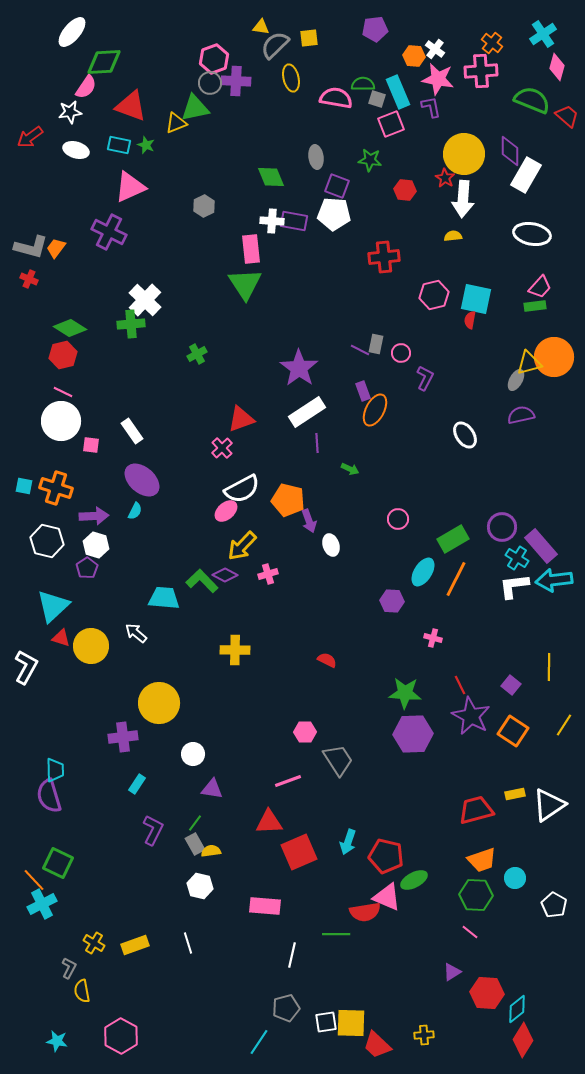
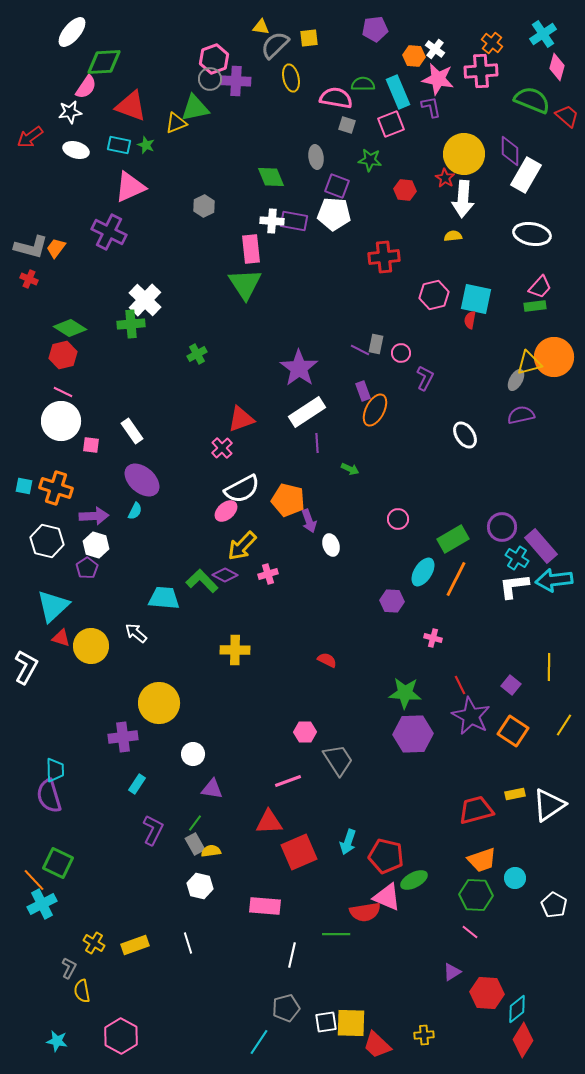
gray circle at (210, 83): moved 4 px up
gray square at (377, 99): moved 30 px left, 26 px down
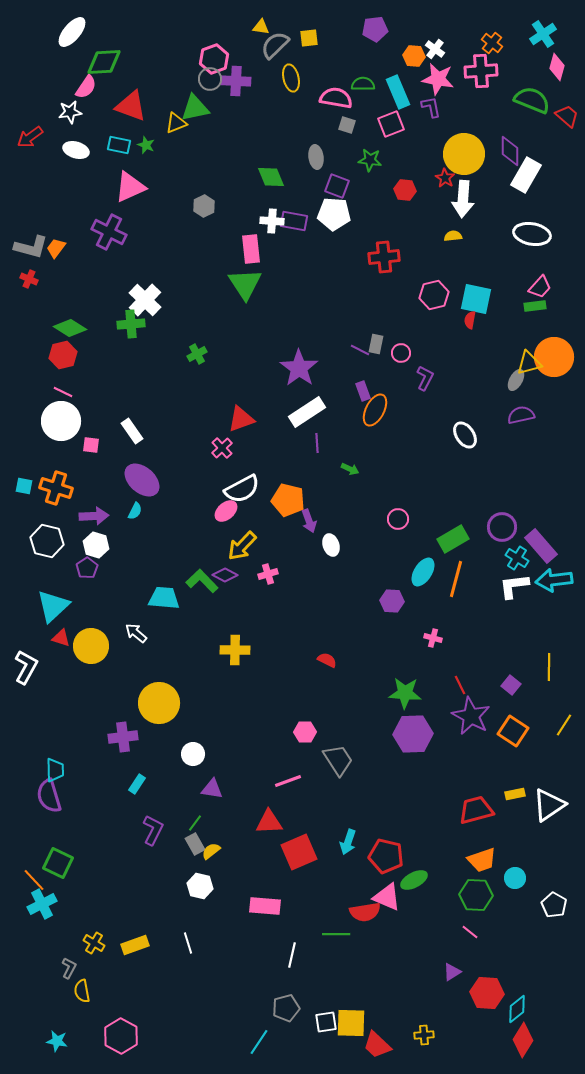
orange line at (456, 579): rotated 12 degrees counterclockwise
yellow semicircle at (211, 851): rotated 30 degrees counterclockwise
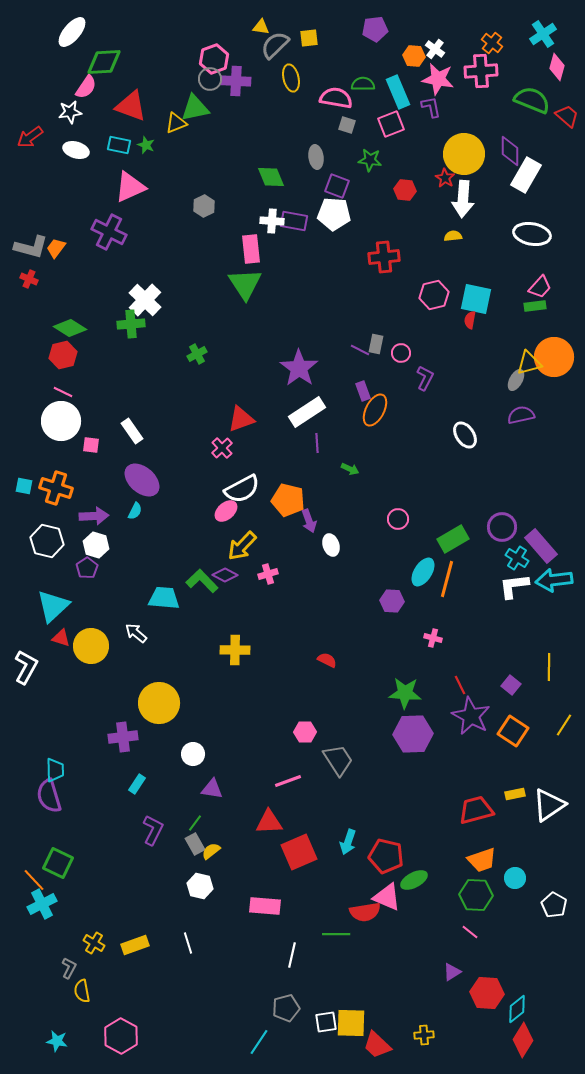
orange line at (456, 579): moved 9 px left
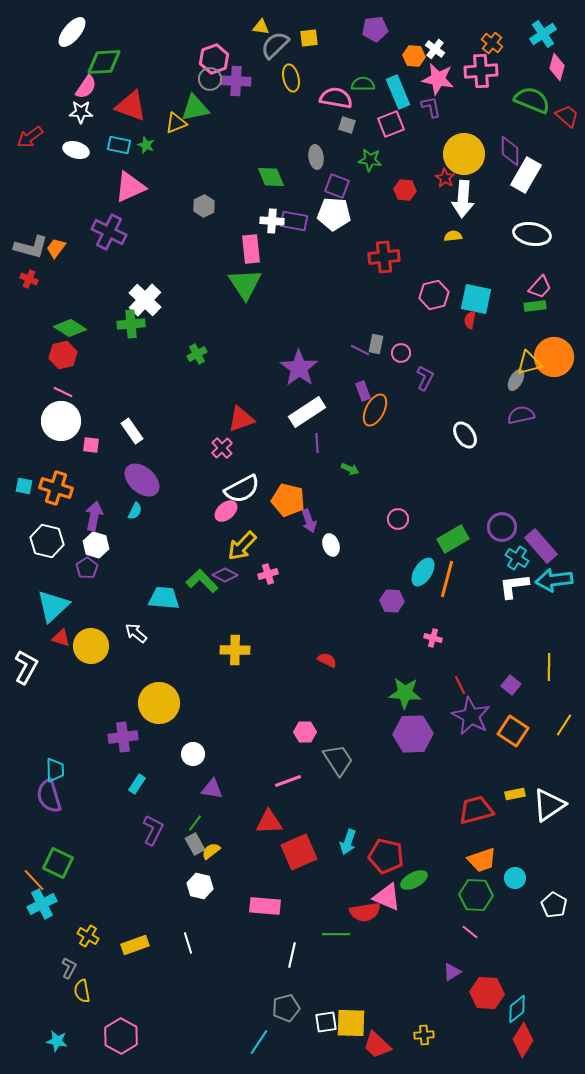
white star at (70, 112): moved 11 px right; rotated 10 degrees clockwise
purple arrow at (94, 516): rotated 76 degrees counterclockwise
yellow cross at (94, 943): moved 6 px left, 7 px up
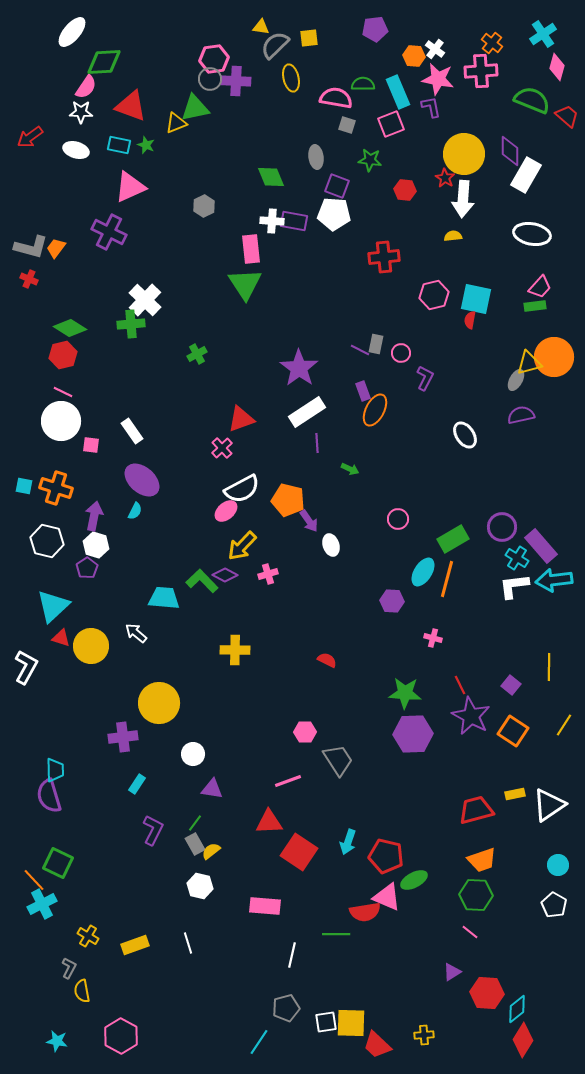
pink hexagon at (214, 59): rotated 12 degrees clockwise
purple arrow at (309, 521): rotated 15 degrees counterclockwise
red square at (299, 852): rotated 33 degrees counterclockwise
cyan circle at (515, 878): moved 43 px right, 13 px up
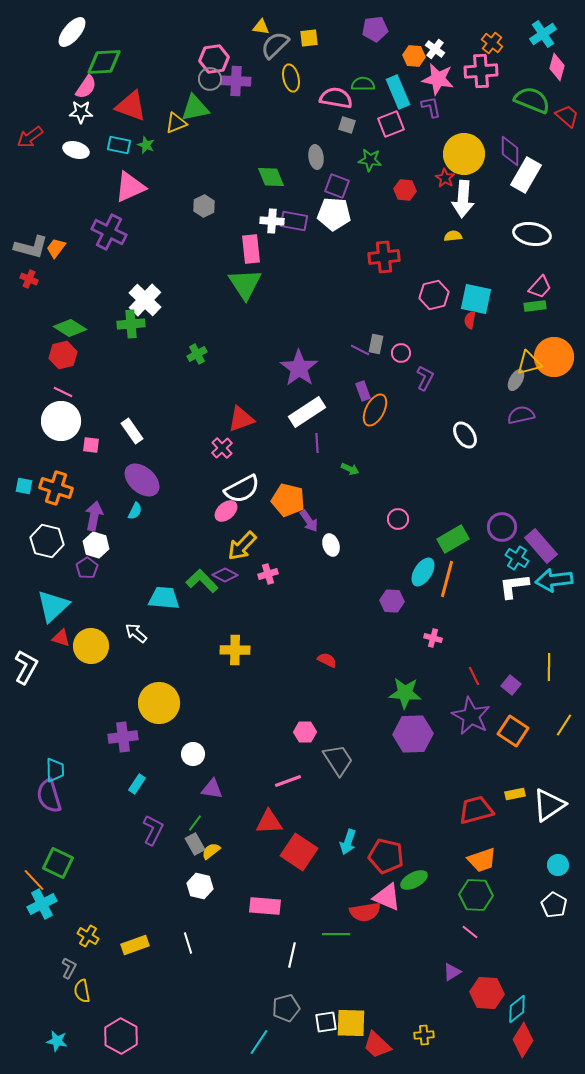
red line at (460, 685): moved 14 px right, 9 px up
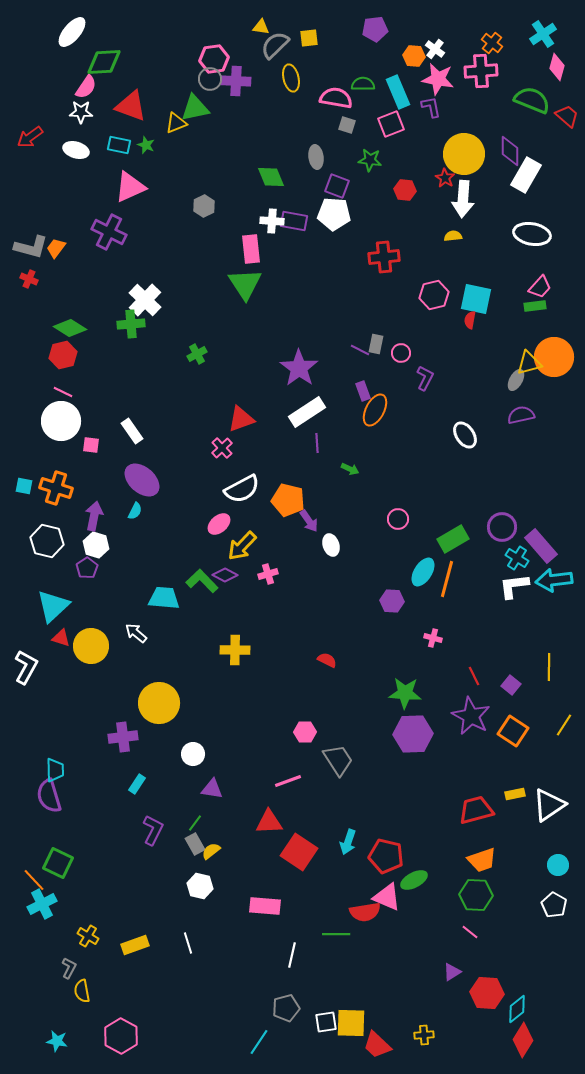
pink ellipse at (226, 511): moved 7 px left, 13 px down
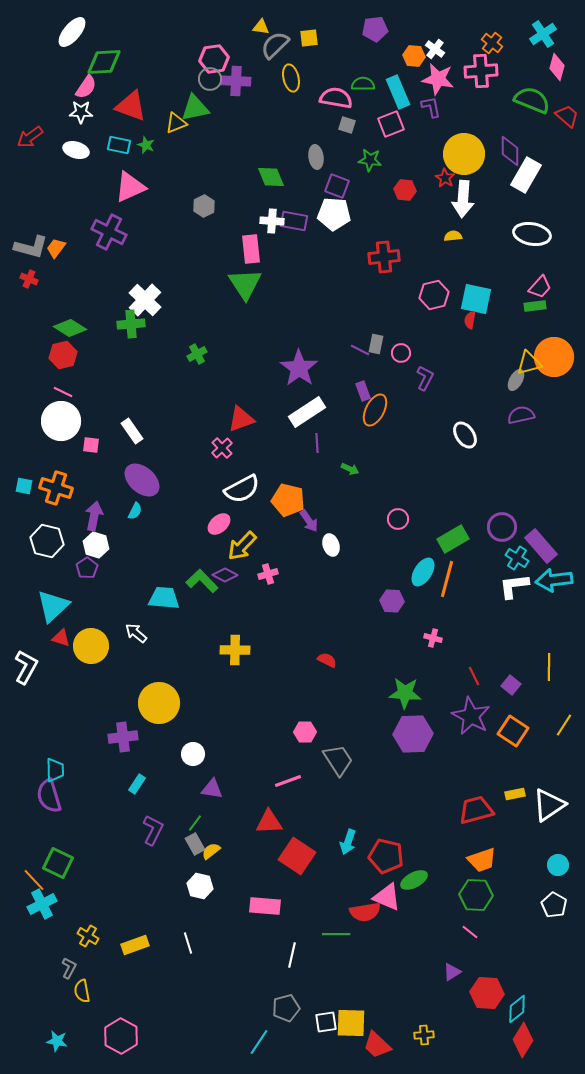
red square at (299, 852): moved 2 px left, 4 px down
